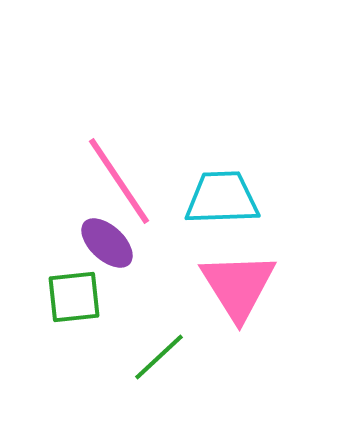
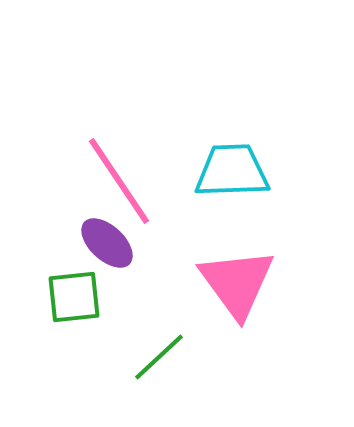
cyan trapezoid: moved 10 px right, 27 px up
pink triangle: moved 1 px left, 3 px up; rotated 4 degrees counterclockwise
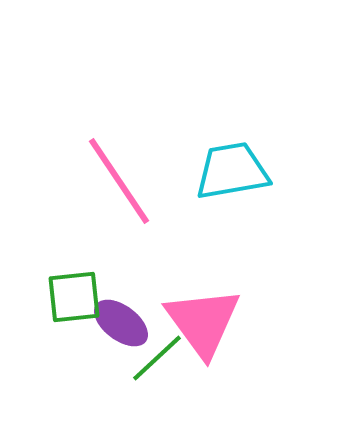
cyan trapezoid: rotated 8 degrees counterclockwise
purple ellipse: moved 14 px right, 80 px down; rotated 6 degrees counterclockwise
pink triangle: moved 34 px left, 39 px down
green line: moved 2 px left, 1 px down
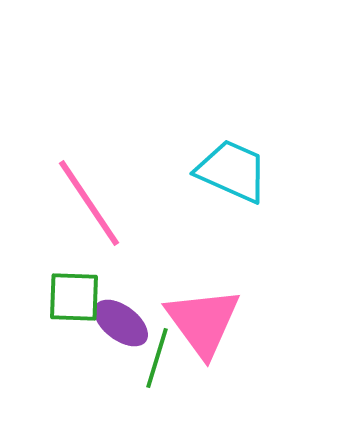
cyan trapezoid: rotated 34 degrees clockwise
pink line: moved 30 px left, 22 px down
green square: rotated 8 degrees clockwise
green line: rotated 30 degrees counterclockwise
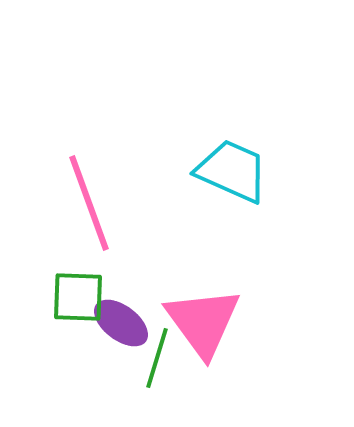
pink line: rotated 14 degrees clockwise
green square: moved 4 px right
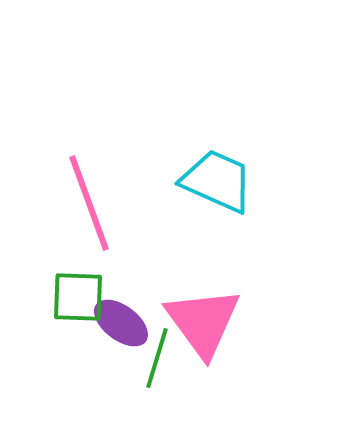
cyan trapezoid: moved 15 px left, 10 px down
